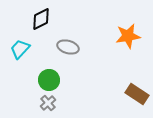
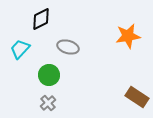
green circle: moved 5 px up
brown rectangle: moved 3 px down
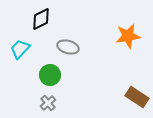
green circle: moved 1 px right
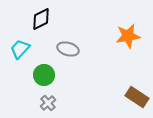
gray ellipse: moved 2 px down
green circle: moved 6 px left
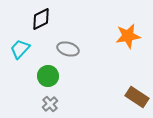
green circle: moved 4 px right, 1 px down
gray cross: moved 2 px right, 1 px down
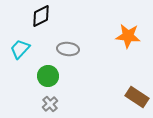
black diamond: moved 3 px up
orange star: rotated 15 degrees clockwise
gray ellipse: rotated 10 degrees counterclockwise
